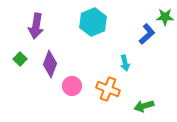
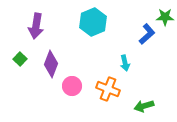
purple diamond: moved 1 px right
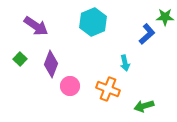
purple arrow: rotated 65 degrees counterclockwise
pink circle: moved 2 px left
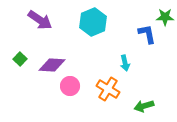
purple arrow: moved 4 px right, 6 px up
blue L-shape: rotated 60 degrees counterclockwise
purple diamond: moved 1 px right, 1 px down; rotated 72 degrees clockwise
orange cross: rotated 10 degrees clockwise
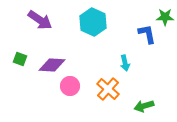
cyan hexagon: rotated 12 degrees counterclockwise
green square: rotated 24 degrees counterclockwise
orange cross: rotated 10 degrees clockwise
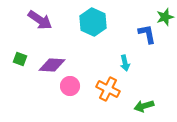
green star: rotated 18 degrees counterclockwise
orange cross: rotated 15 degrees counterclockwise
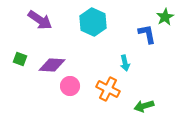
green star: rotated 12 degrees counterclockwise
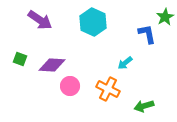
cyan arrow: rotated 63 degrees clockwise
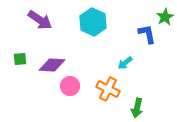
green square: rotated 24 degrees counterclockwise
green arrow: moved 7 px left, 2 px down; rotated 60 degrees counterclockwise
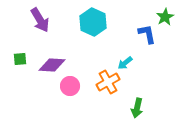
purple arrow: rotated 25 degrees clockwise
orange cross: moved 7 px up; rotated 35 degrees clockwise
